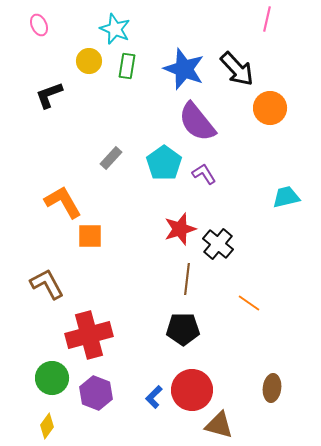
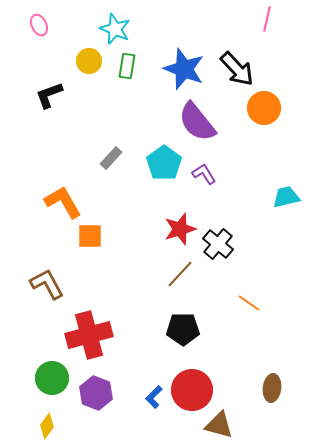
orange circle: moved 6 px left
brown line: moved 7 px left, 5 px up; rotated 36 degrees clockwise
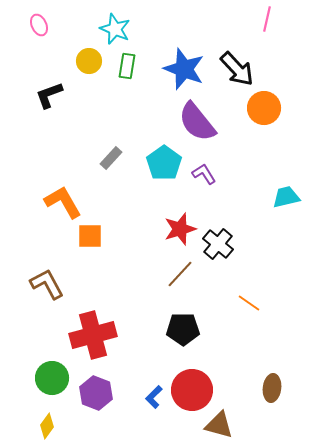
red cross: moved 4 px right
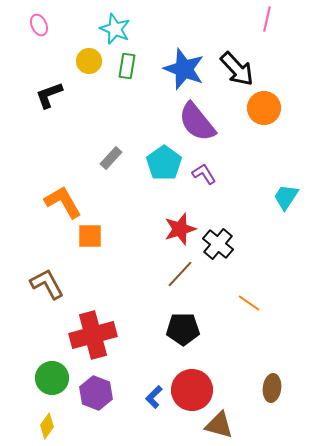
cyan trapezoid: rotated 44 degrees counterclockwise
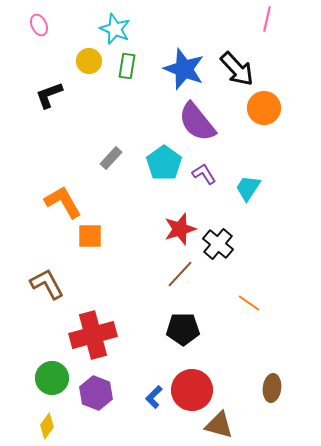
cyan trapezoid: moved 38 px left, 9 px up
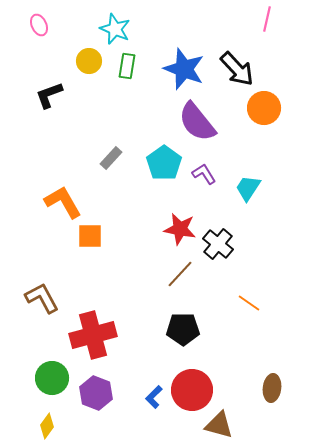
red star: rotated 28 degrees clockwise
brown L-shape: moved 5 px left, 14 px down
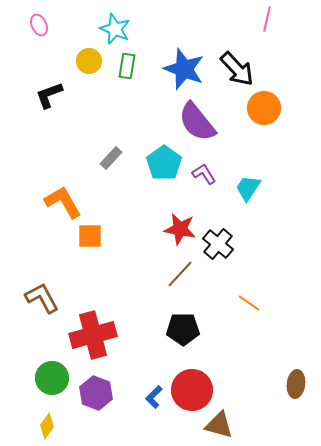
brown ellipse: moved 24 px right, 4 px up
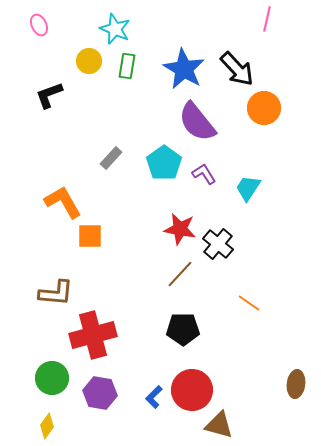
blue star: rotated 9 degrees clockwise
brown L-shape: moved 14 px right, 5 px up; rotated 123 degrees clockwise
purple hexagon: moved 4 px right; rotated 12 degrees counterclockwise
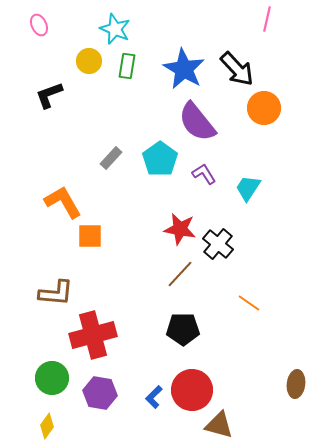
cyan pentagon: moved 4 px left, 4 px up
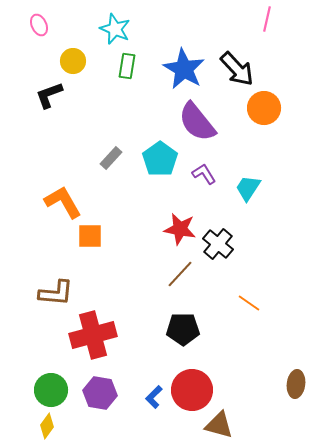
yellow circle: moved 16 px left
green circle: moved 1 px left, 12 px down
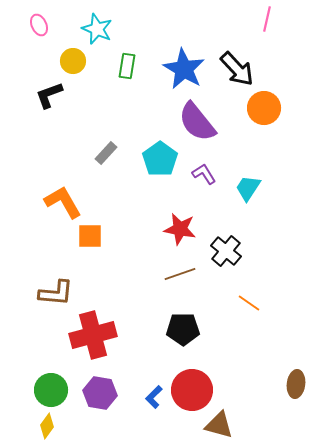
cyan star: moved 18 px left
gray rectangle: moved 5 px left, 5 px up
black cross: moved 8 px right, 7 px down
brown line: rotated 28 degrees clockwise
